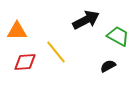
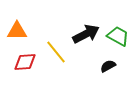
black arrow: moved 14 px down
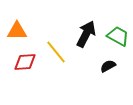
black arrow: rotated 36 degrees counterclockwise
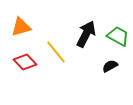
orange triangle: moved 4 px right, 4 px up; rotated 15 degrees counterclockwise
red diamond: rotated 50 degrees clockwise
black semicircle: moved 2 px right
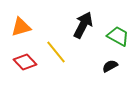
black arrow: moved 3 px left, 9 px up
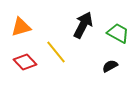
green trapezoid: moved 3 px up
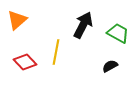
orange triangle: moved 4 px left, 7 px up; rotated 25 degrees counterclockwise
yellow line: rotated 50 degrees clockwise
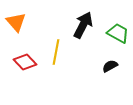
orange triangle: moved 1 px left, 2 px down; rotated 30 degrees counterclockwise
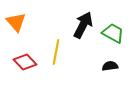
green trapezoid: moved 5 px left
black semicircle: rotated 21 degrees clockwise
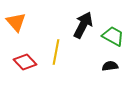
green trapezoid: moved 3 px down
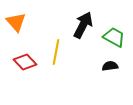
green trapezoid: moved 1 px right, 1 px down
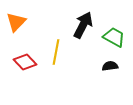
orange triangle: rotated 25 degrees clockwise
